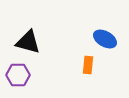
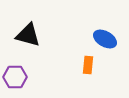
black triangle: moved 7 px up
purple hexagon: moved 3 px left, 2 px down
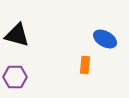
black triangle: moved 11 px left
orange rectangle: moved 3 px left
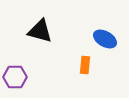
black triangle: moved 23 px right, 4 px up
